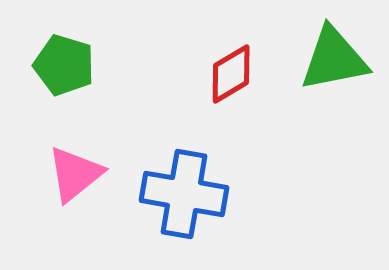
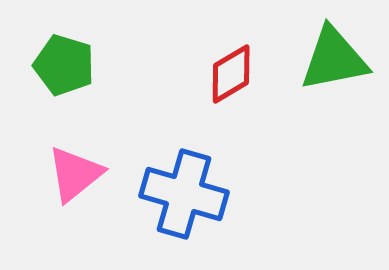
blue cross: rotated 6 degrees clockwise
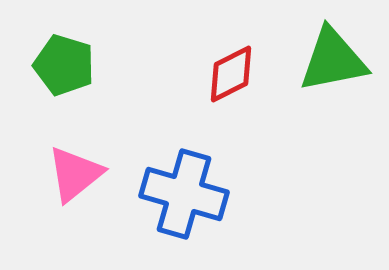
green triangle: moved 1 px left, 1 px down
red diamond: rotated 4 degrees clockwise
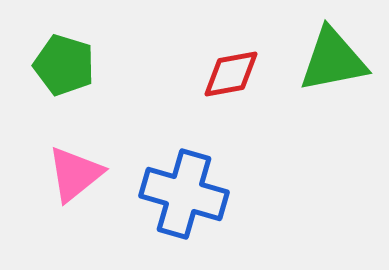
red diamond: rotated 16 degrees clockwise
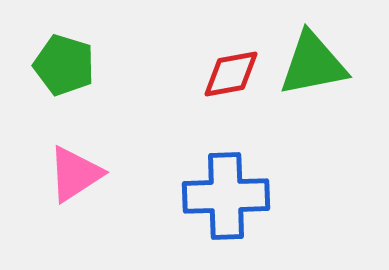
green triangle: moved 20 px left, 4 px down
pink triangle: rotated 6 degrees clockwise
blue cross: moved 42 px right, 2 px down; rotated 18 degrees counterclockwise
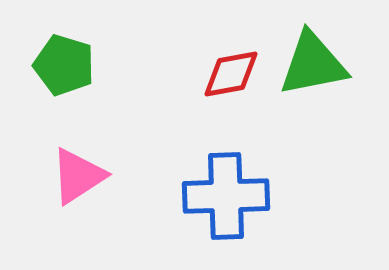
pink triangle: moved 3 px right, 2 px down
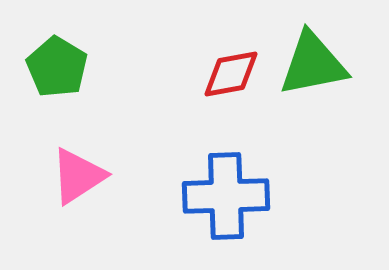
green pentagon: moved 7 px left, 2 px down; rotated 14 degrees clockwise
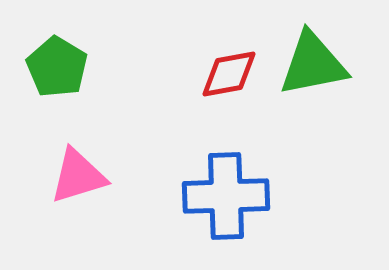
red diamond: moved 2 px left
pink triangle: rotated 16 degrees clockwise
